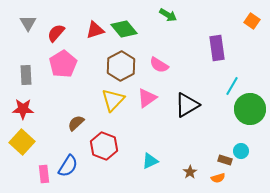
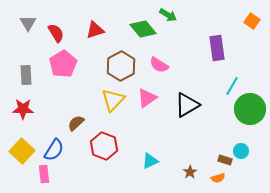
green diamond: moved 19 px right
red semicircle: rotated 108 degrees clockwise
yellow square: moved 9 px down
blue semicircle: moved 14 px left, 16 px up
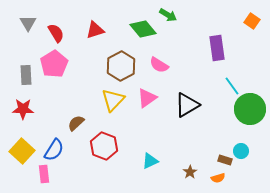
pink pentagon: moved 9 px left
cyan line: rotated 66 degrees counterclockwise
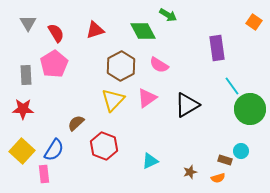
orange square: moved 2 px right, 1 px down
green diamond: moved 2 px down; rotated 12 degrees clockwise
brown star: rotated 16 degrees clockwise
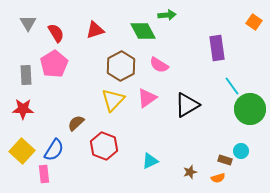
green arrow: moved 1 px left; rotated 36 degrees counterclockwise
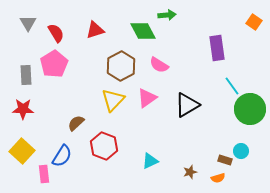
blue semicircle: moved 8 px right, 6 px down
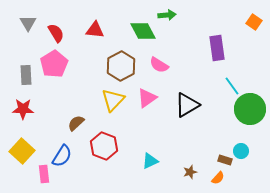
red triangle: rotated 24 degrees clockwise
orange semicircle: rotated 32 degrees counterclockwise
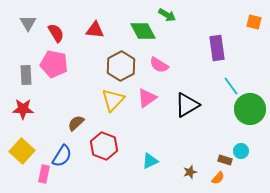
green arrow: rotated 36 degrees clockwise
orange square: rotated 21 degrees counterclockwise
pink pentagon: rotated 28 degrees counterclockwise
cyan line: moved 1 px left
pink rectangle: rotated 18 degrees clockwise
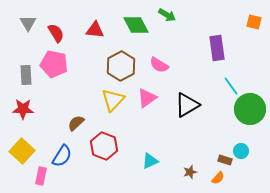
green diamond: moved 7 px left, 6 px up
pink rectangle: moved 3 px left, 2 px down
